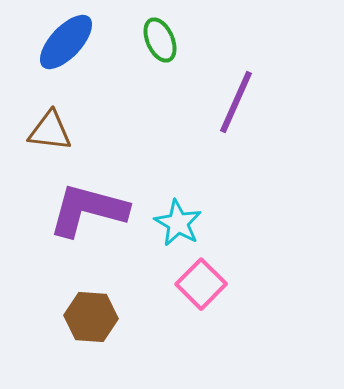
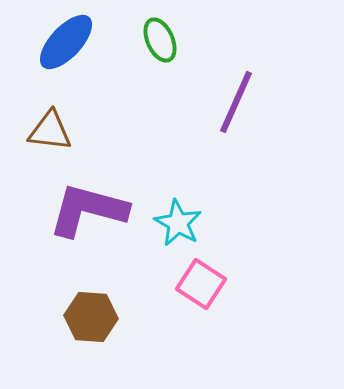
pink square: rotated 12 degrees counterclockwise
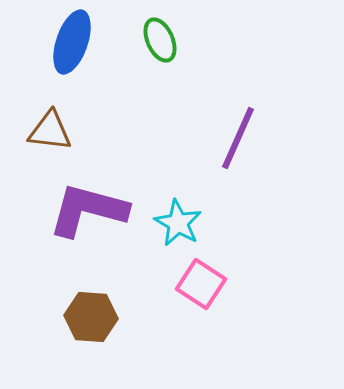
blue ellipse: moved 6 px right; rotated 24 degrees counterclockwise
purple line: moved 2 px right, 36 px down
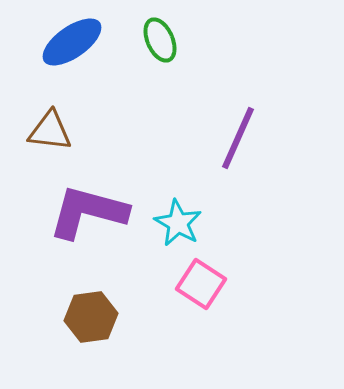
blue ellipse: rotated 36 degrees clockwise
purple L-shape: moved 2 px down
brown hexagon: rotated 12 degrees counterclockwise
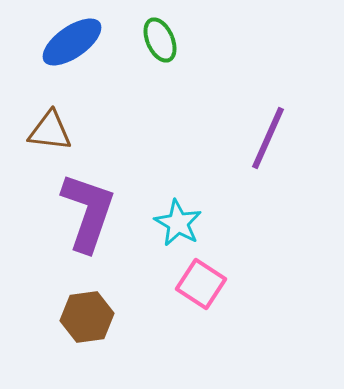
purple line: moved 30 px right
purple L-shape: rotated 94 degrees clockwise
brown hexagon: moved 4 px left
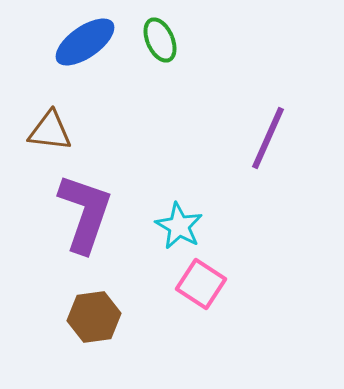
blue ellipse: moved 13 px right
purple L-shape: moved 3 px left, 1 px down
cyan star: moved 1 px right, 3 px down
brown hexagon: moved 7 px right
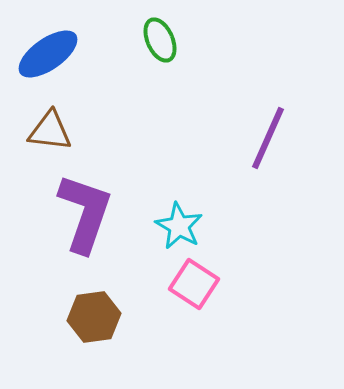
blue ellipse: moved 37 px left, 12 px down
pink square: moved 7 px left
